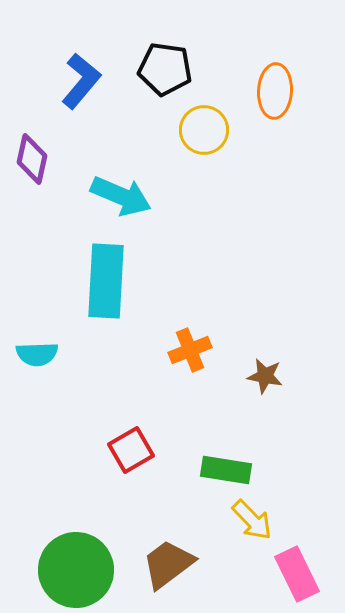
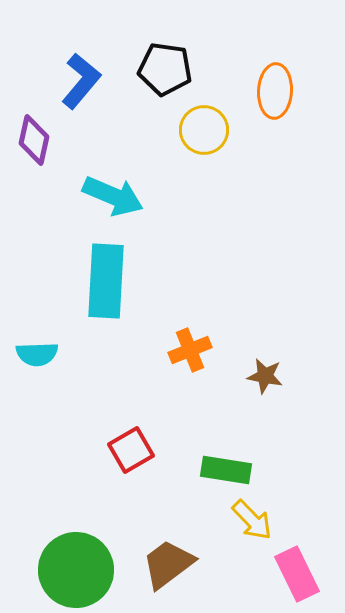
purple diamond: moved 2 px right, 19 px up
cyan arrow: moved 8 px left
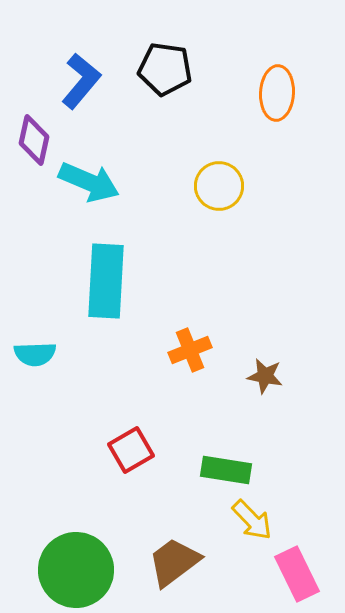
orange ellipse: moved 2 px right, 2 px down
yellow circle: moved 15 px right, 56 px down
cyan arrow: moved 24 px left, 14 px up
cyan semicircle: moved 2 px left
brown trapezoid: moved 6 px right, 2 px up
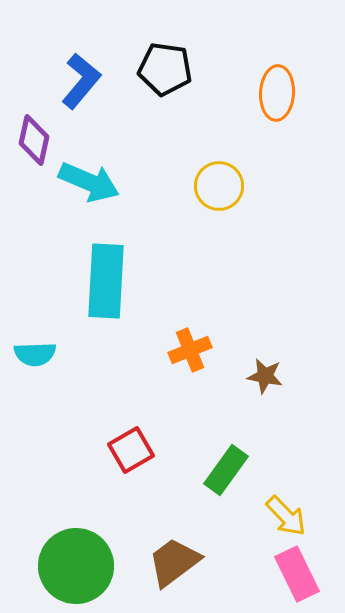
green rectangle: rotated 63 degrees counterclockwise
yellow arrow: moved 34 px right, 4 px up
green circle: moved 4 px up
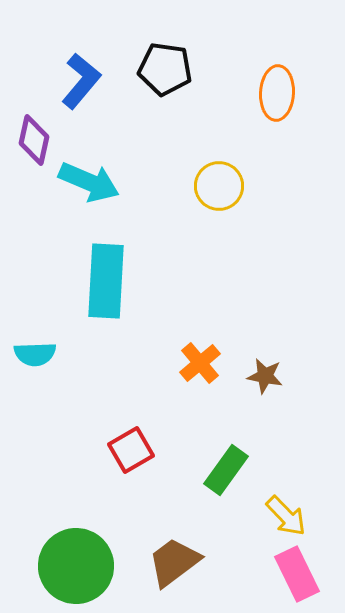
orange cross: moved 10 px right, 13 px down; rotated 18 degrees counterclockwise
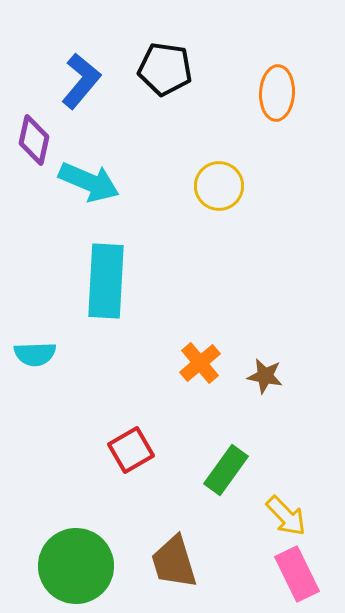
brown trapezoid: rotated 70 degrees counterclockwise
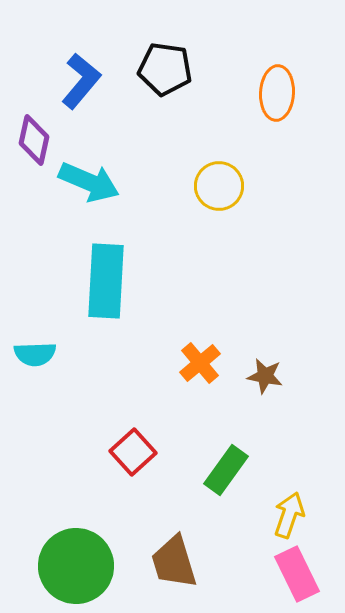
red square: moved 2 px right, 2 px down; rotated 12 degrees counterclockwise
yellow arrow: moved 3 px right, 1 px up; rotated 117 degrees counterclockwise
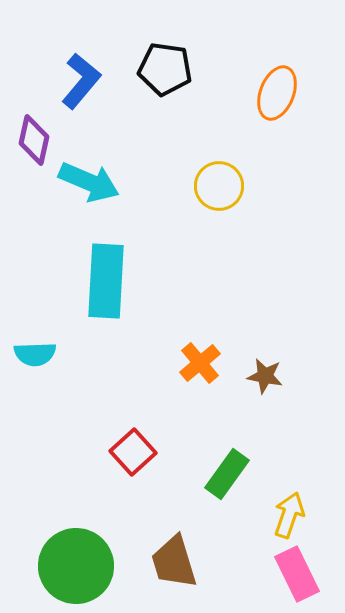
orange ellipse: rotated 18 degrees clockwise
green rectangle: moved 1 px right, 4 px down
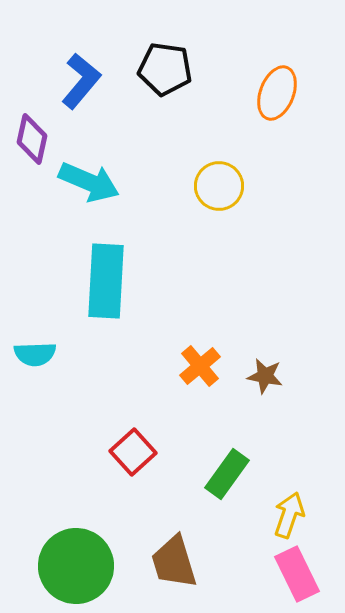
purple diamond: moved 2 px left, 1 px up
orange cross: moved 3 px down
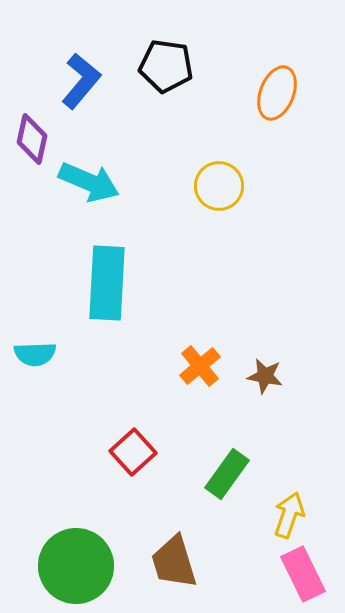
black pentagon: moved 1 px right, 3 px up
cyan rectangle: moved 1 px right, 2 px down
pink rectangle: moved 6 px right
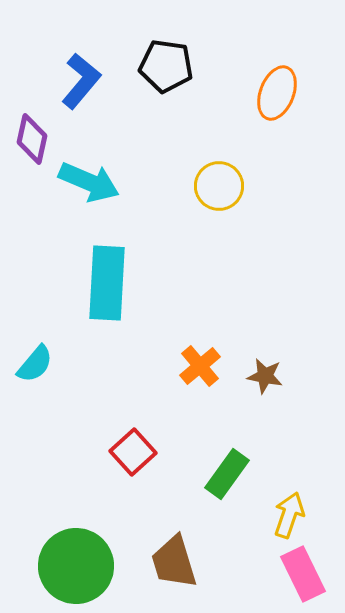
cyan semicircle: moved 10 px down; rotated 48 degrees counterclockwise
